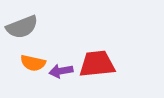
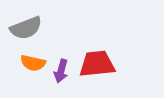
gray semicircle: moved 4 px right, 1 px down
purple arrow: rotated 65 degrees counterclockwise
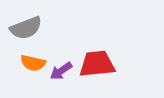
purple arrow: rotated 40 degrees clockwise
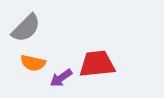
gray semicircle: rotated 24 degrees counterclockwise
purple arrow: moved 7 px down
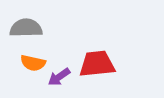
gray semicircle: rotated 136 degrees counterclockwise
purple arrow: moved 2 px left, 1 px up
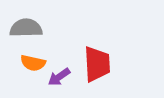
red trapezoid: rotated 93 degrees clockwise
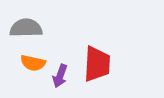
red trapezoid: rotated 6 degrees clockwise
purple arrow: moved 1 px right, 1 px up; rotated 35 degrees counterclockwise
